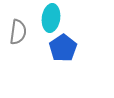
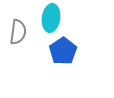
blue pentagon: moved 3 px down
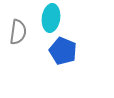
blue pentagon: rotated 16 degrees counterclockwise
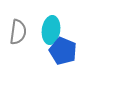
cyan ellipse: moved 12 px down
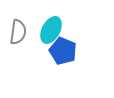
cyan ellipse: rotated 20 degrees clockwise
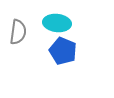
cyan ellipse: moved 6 px right, 7 px up; rotated 68 degrees clockwise
